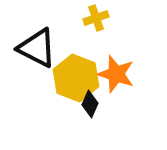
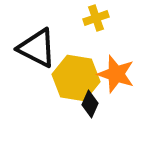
yellow hexagon: rotated 12 degrees counterclockwise
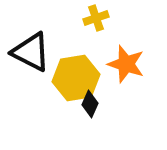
black triangle: moved 6 px left, 4 px down
orange star: moved 10 px right, 10 px up
yellow hexagon: rotated 18 degrees counterclockwise
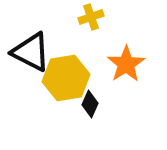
yellow cross: moved 5 px left, 1 px up
orange star: rotated 21 degrees clockwise
yellow hexagon: moved 10 px left
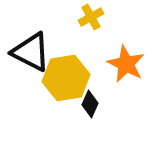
yellow cross: rotated 10 degrees counterclockwise
orange star: rotated 12 degrees counterclockwise
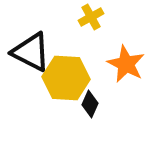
yellow hexagon: rotated 12 degrees clockwise
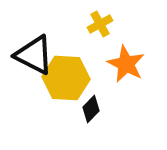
yellow cross: moved 9 px right, 7 px down
black triangle: moved 3 px right, 3 px down
black diamond: moved 1 px right, 5 px down; rotated 20 degrees clockwise
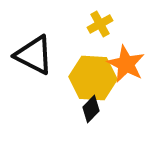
yellow hexagon: moved 27 px right
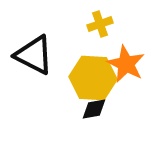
yellow cross: rotated 10 degrees clockwise
black diamond: moved 3 px right; rotated 36 degrees clockwise
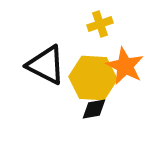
black triangle: moved 12 px right, 10 px down
orange star: moved 1 px left, 2 px down
